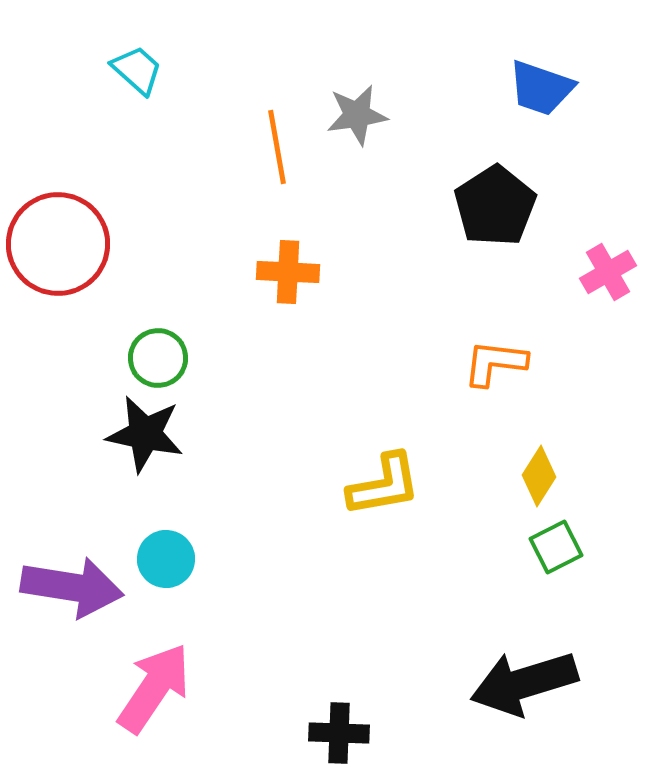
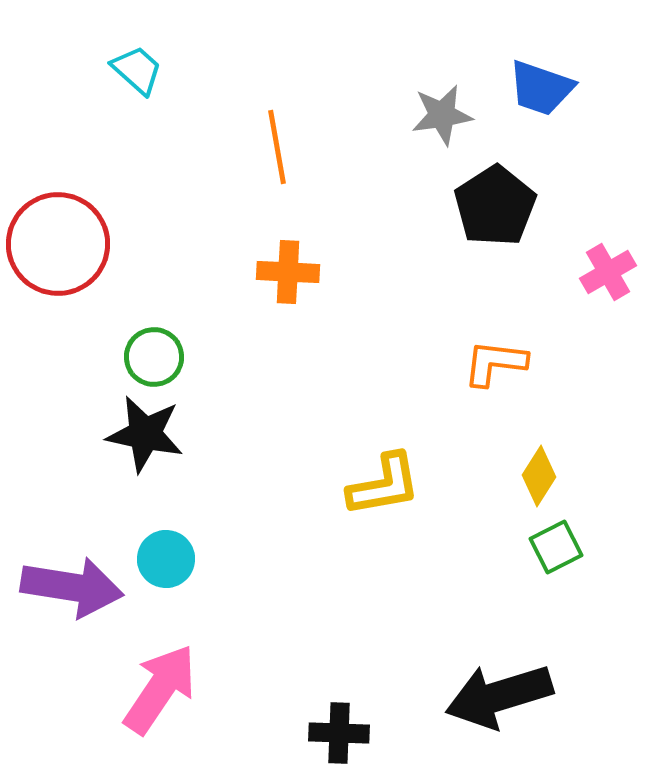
gray star: moved 85 px right
green circle: moved 4 px left, 1 px up
black arrow: moved 25 px left, 13 px down
pink arrow: moved 6 px right, 1 px down
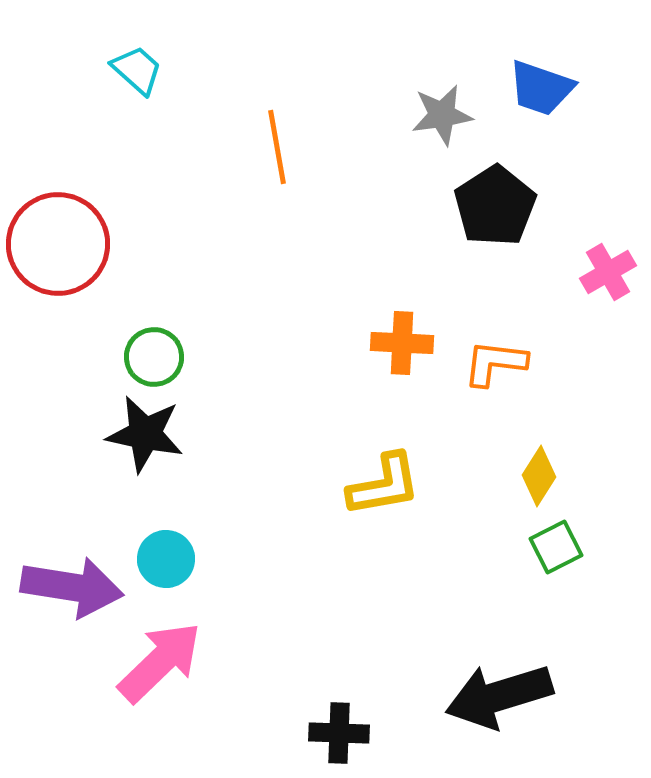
orange cross: moved 114 px right, 71 px down
pink arrow: moved 27 px up; rotated 12 degrees clockwise
